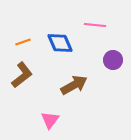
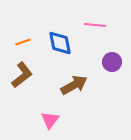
blue diamond: rotated 12 degrees clockwise
purple circle: moved 1 px left, 2 px down
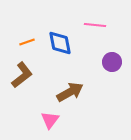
orange line: moved 4 px right
brown arrow: moved 4 px left, 7 px down
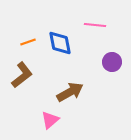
orange line: moved 1 px right
pink triangle: rotated 12 degrees clockwise
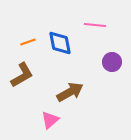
brown L-shape: rotated 8 degrees clockwise
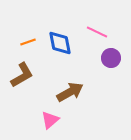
pink line: moved 2 px right, 7 px down; rotated 20 degrees clockwise
purple circle: moved 1 px left, 4 px up
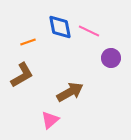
pink line: moved 8 px left, 1 px up
blue diamond: moved 16 px up
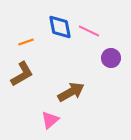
orange line: moved 2 px left
brown L-shape: moved 1 px up
brown arrow: moved 1 px right
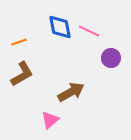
orange line: moved 7 px left
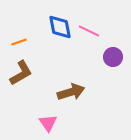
purple circle: moved 2 px right, 1 px up
brown L-shape: moved 1 px left, 1 px up
brown arrow: rotated 12 degrees clockwise
pink triangle: moved 2 px left, 3 px down; rotated 24 degrees counterclockwise
